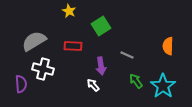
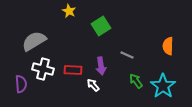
red rectangle: moved 24 px down
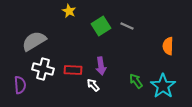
gray line: moved 29 px up
purple semicircle: moved 1 px left, 1 px down
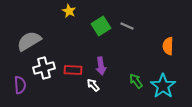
gray semicircle: moved 5 px left
white cross: moved 1 px right, 1 px up; rotated 30 degrees counterclockwise
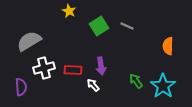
green square: moved 2 px left
purple semicircle: moved 1 px right, 2 px down
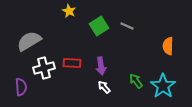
red rectangle: moved 1 px left, 7 px up
white arrow: moved 11 px right, 2 px down
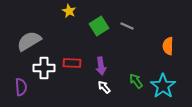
white cross: rotated 15 degrees clockwise
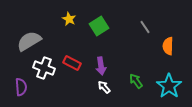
yellow star: moved 8 px down
gray line: moved 18 px right, 1 px down; rotated 32 degrees clockwise
red rectangle: rotated 24 degrees clockwise
white cross: rotated 20 degrees clockwise
cyan star: moved 6 px right
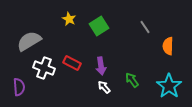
green arrow: moved 4 px left, 1 px up
purple semicircle: moved 2 px left
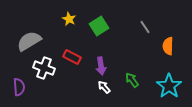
red rectangle: moved 6 px up
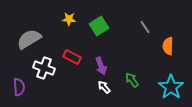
yellow star: rotated 24 degrees counterclockwise
gray semicircle: moved 2 px up
purple arrow: rotated 12 degrees counterclockwise
cyan star: moved 2 px right, 1 px down
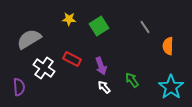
red rectangle: moved 2 px down
white cross: rotated 15 degrees clockwise
